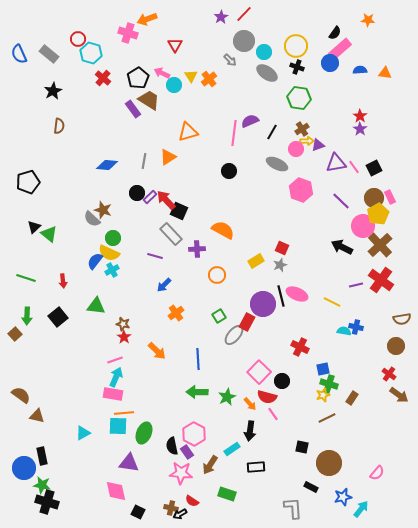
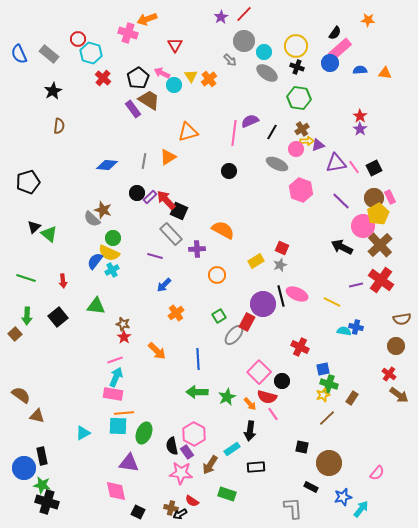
brown line at (327, 418): rotated 18 degrees counterclockwise
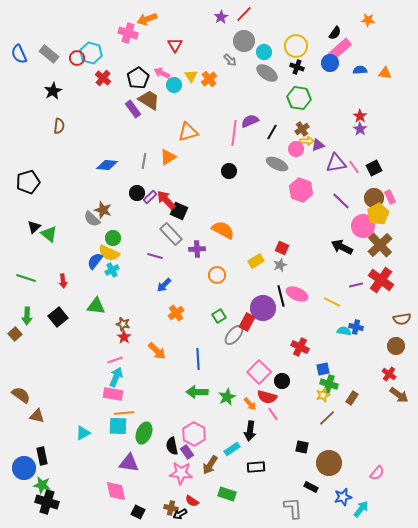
red circle at (78, 39): moved 1 px left, 19 px down
purple circle at (263, 304): moved 4 px down
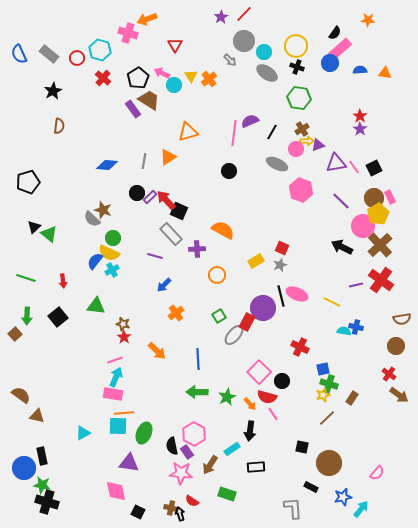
cyan hexagon at (91, 53): moved 9 px right, 3 px up
black arrow at (180, 514): rotated 104 degrees clockwise
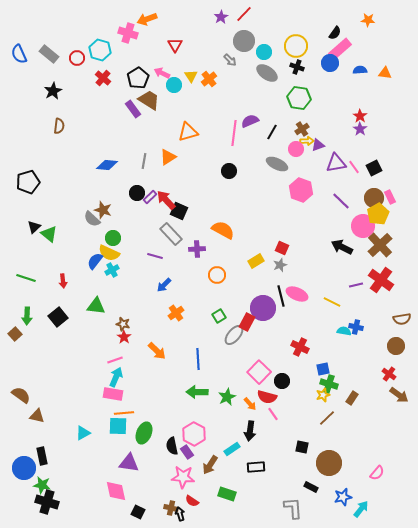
pink star at (181, 473): moved 2 px right, 4 px down
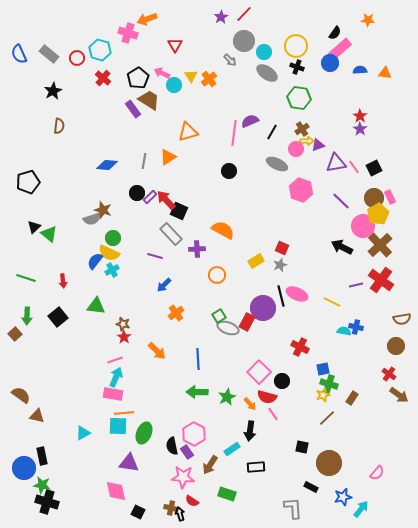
gray semicircle at (92, 219): rotated 60 degrees counterclockwise
gray ellipse at (234, 335): moved 6 px left, 7 px up; rotated 70 degrees clockwise
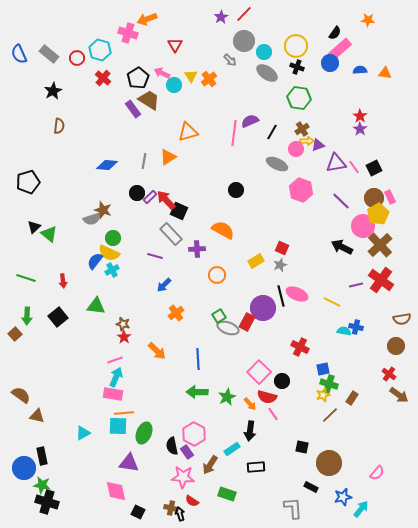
black circle at (229, 171): moved 7 px right, 19 px down
brown line at (327, 418): moved 3 px right, 3 px up
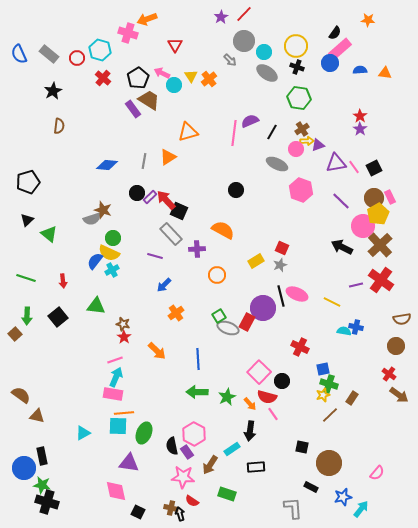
black triangle at (34, 227): moved 7 px left, 7 px up
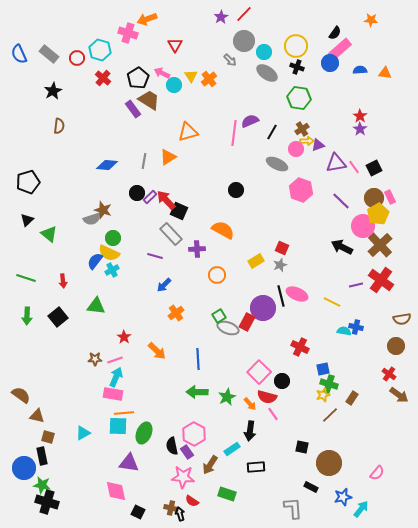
orange star at (368, 20): moved 3 px right
brown star at (123, 324): moved 28 px left, 35 px down; rotated 16 degrees counterclockwise
brown square at (15, 334): moved 33 px right, 103 px down; rotated 32 degrees counterclockwise
